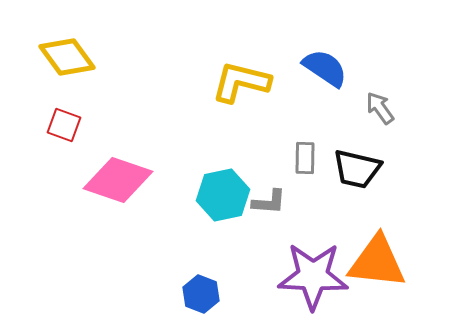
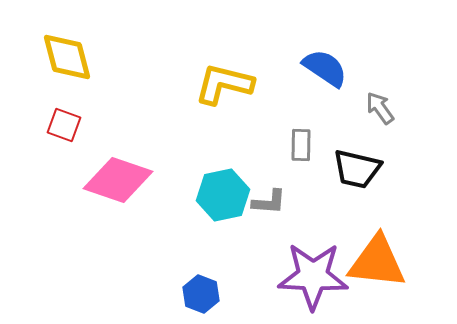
yellow diamond: rotated 22 degrees clockwise
yellow L-shape: moved 17 px left, 2 px down
gray rectangle: moved 4 px left, 13 px up
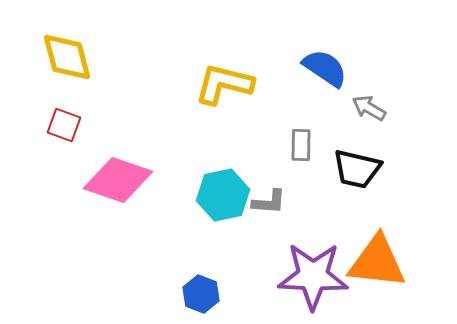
gray arrow: moved 11 px left; rotated 24 degrees counterclockwise
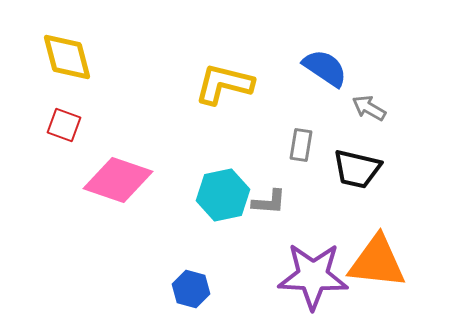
gray rectangle: rotated 8 degrees clockwise
blue hexagon: moved 10 px left, 5 px up; rotated 6 degrees counterclockwise
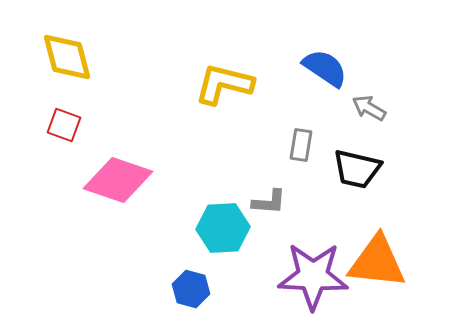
cyan hexagon: moved 33 px down; rotated 9 degrees clockwise
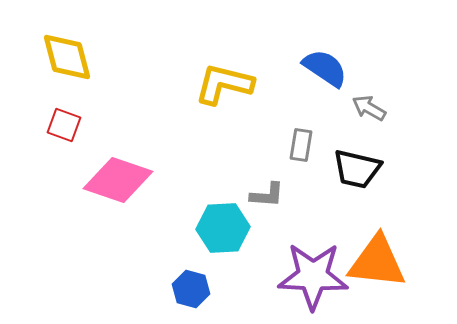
gray L-shape: moved 2 px left, 7 px up
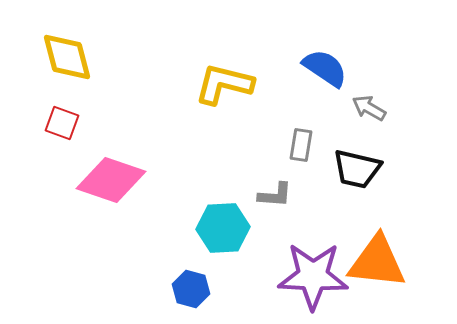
red square: moved 2 px left, 2 px up
pink diamond: moved 7 px left
gray L-shape: moved 8 px right
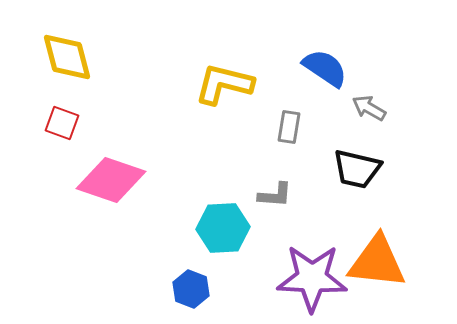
gray rectangle: moved 12 px left, 18 px up
purple star: moved 1 px left, 2 px down
blue hexagon: rotated 6 degrees clockwise
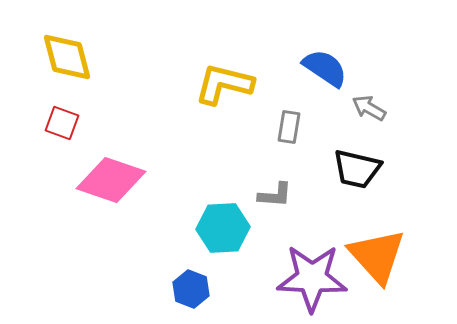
orange triangle: moved 6 px up; rotated 42 degrees clockwise
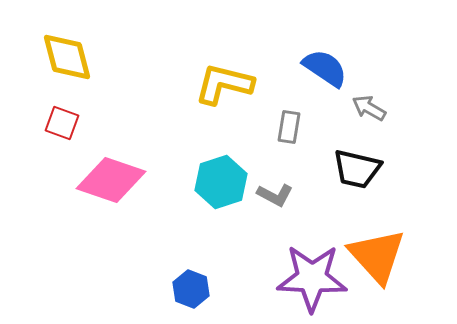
gray L-shape: rotated 24 degrees clockwise
cyan hexagon: moved 2 px left, 46 px up; rotated 15 degrees counterclockwise
